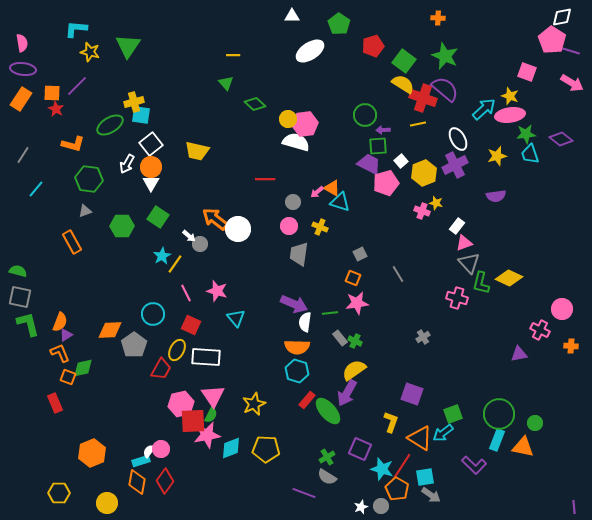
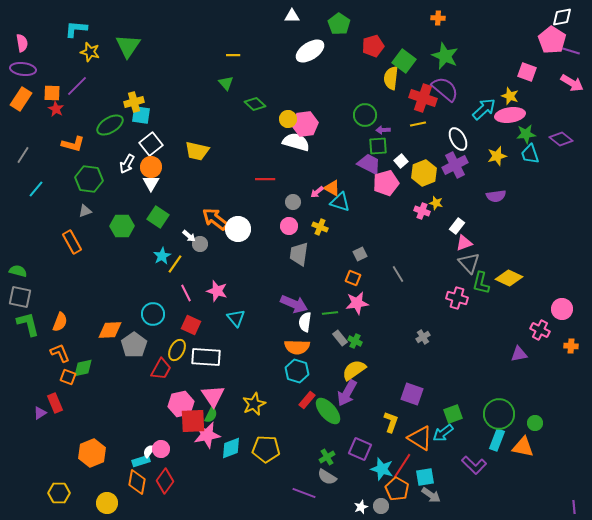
yellow semicircle at (403, 84): moved 12 px left, 6 px up; rotated 115 degrees counterclockwise
purple triangle at (66, 335): moved 26 px left, 78 px down
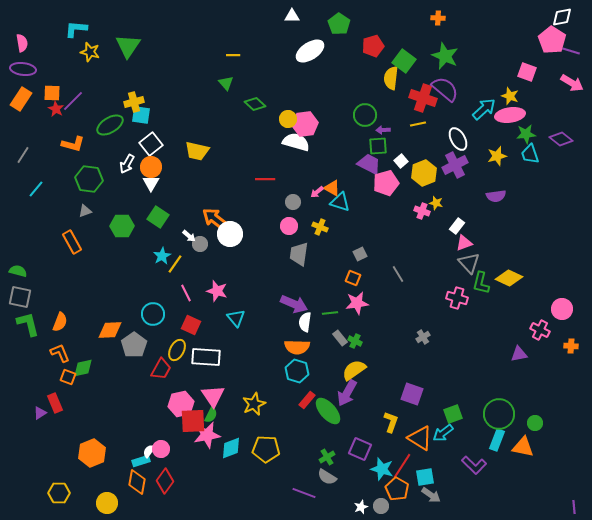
purple line at (77, 86): moved 4 px left, 15 px down
white circle at (238, 229): moved 8 px left, 5 px down
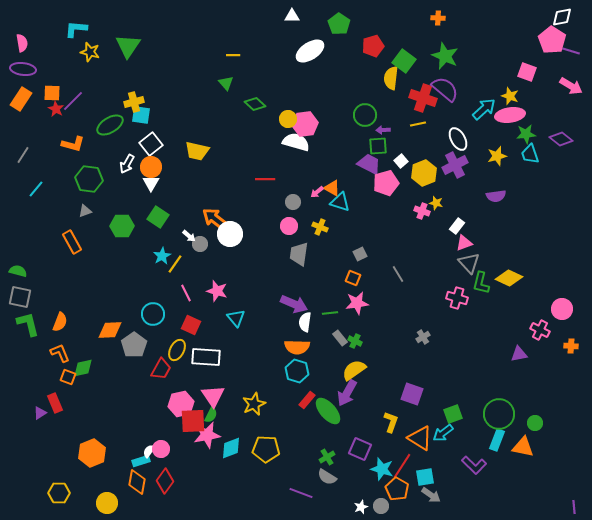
pink arrow at (572, 83): moved 1 px left, 3 px down
purple line at (304, 493): moved 3 px left
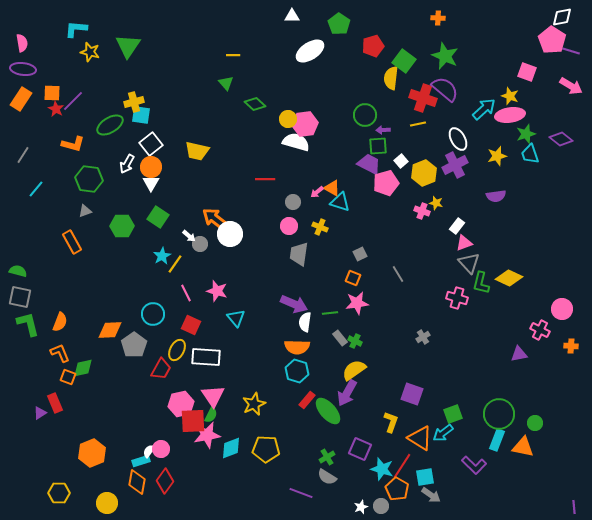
green star at (526, 134): rotated 12 degrees counterclockwise
